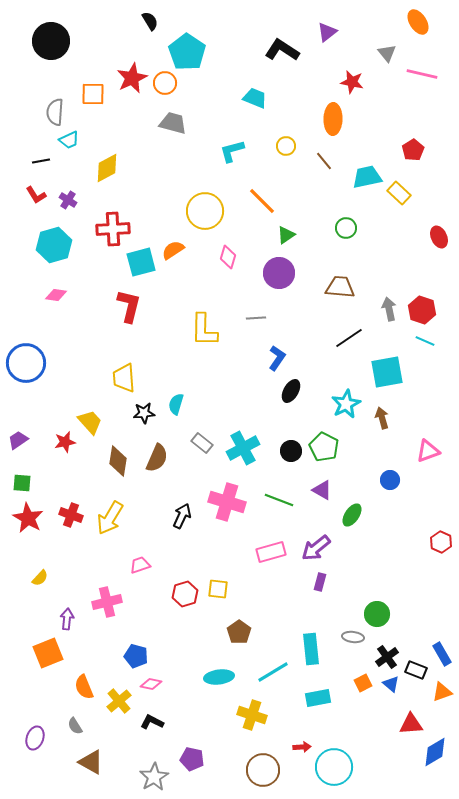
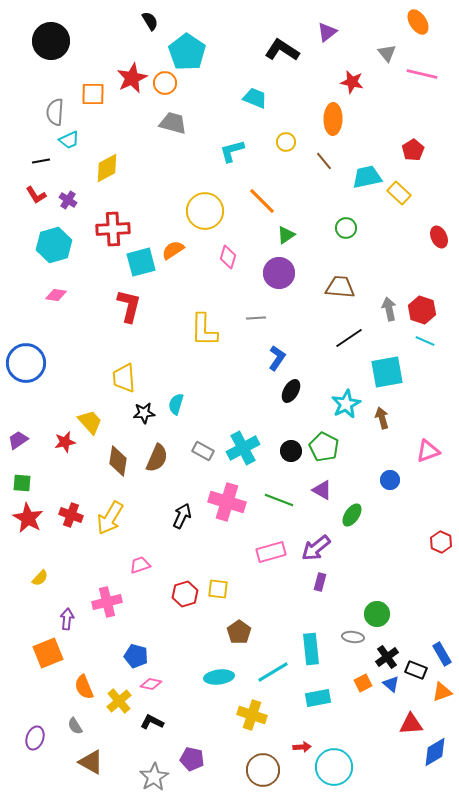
yellow circle at (286, 146): moved 4 px up
gray rectangle at (202, 443): moved 1 px right, 8 px down; rotated 10 degrees counterclockwise
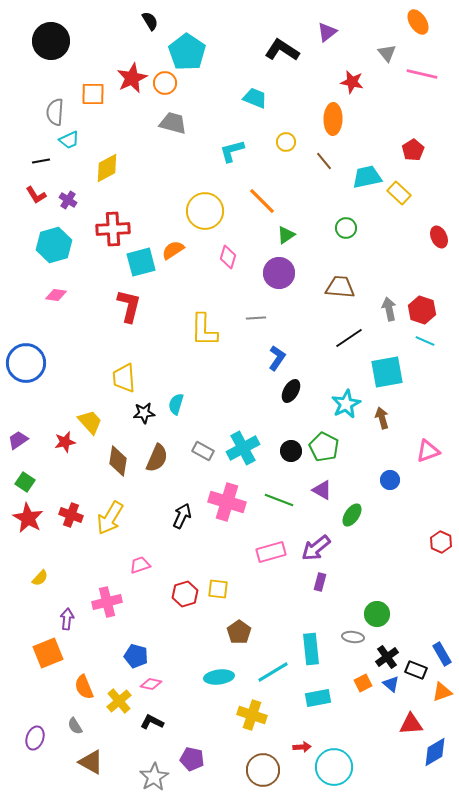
green square at (22, 483): moved 3 px right, 1 px up; rotated 30 degrees clockwise
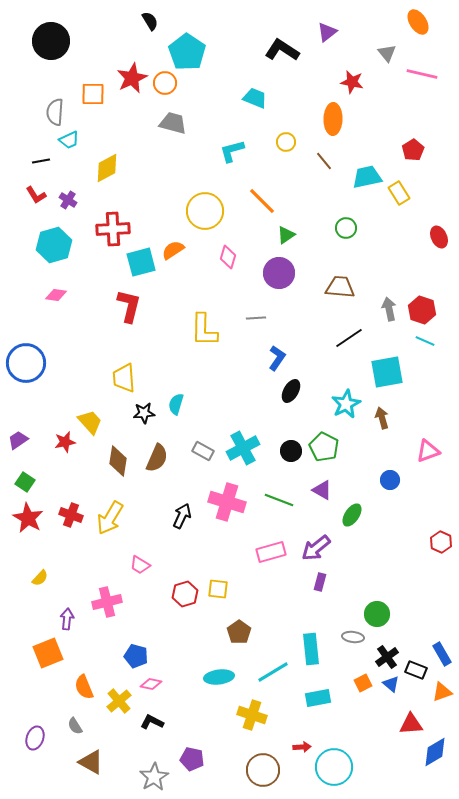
yellow rectangle at (399, 193): rotated 15 degrees clockwise
pink trapezoid at (140, 565): rotated 130 degrees counterclockwise
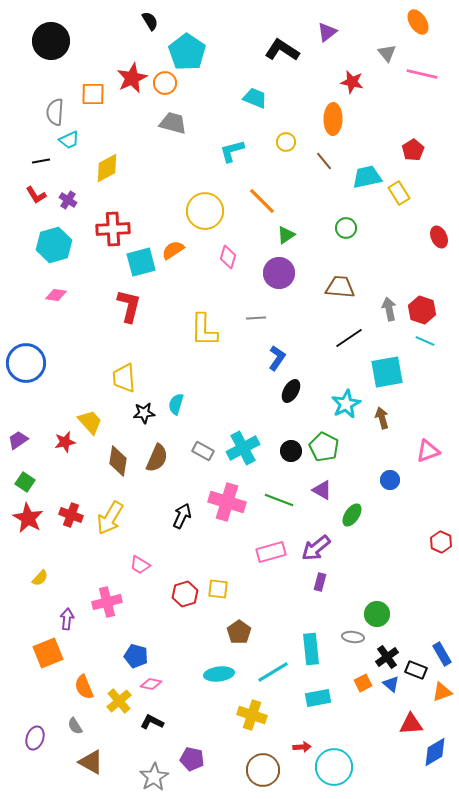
cyan ellipse at (219, 677): moved 3 px up
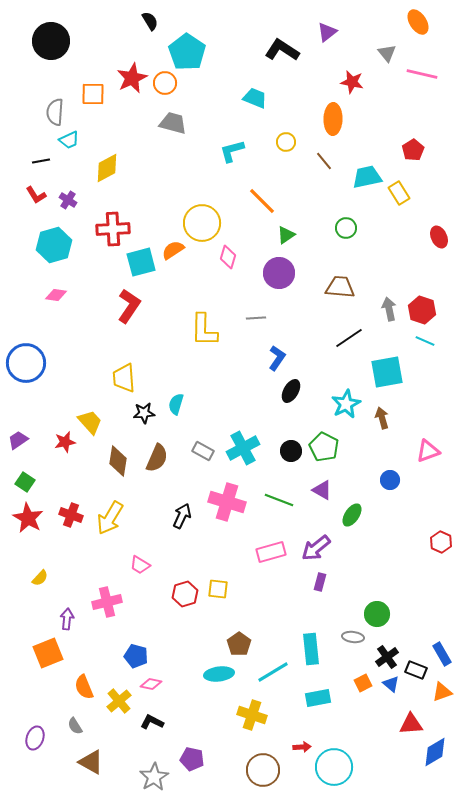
yellow circle at (205, 211): moved 3 px left, 12 px down
red L-shape at (129, 306): rotated 20 degrees clockwise
brown pentagon at (239, 632): moved 12 px down
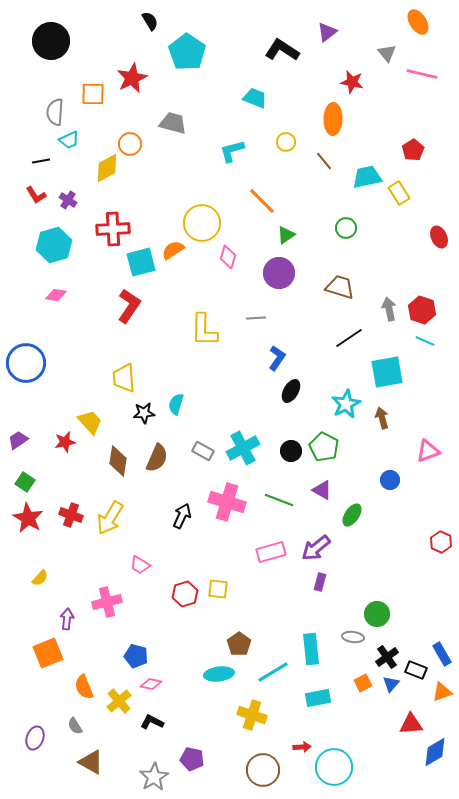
orange circle at (165, 83): moved 35 px left, 61 px down
brown trapezoid at (340, 287): rotated 12 degrees clockwise
blue triangle at (391, 684): rotated 30 degrees clockwise
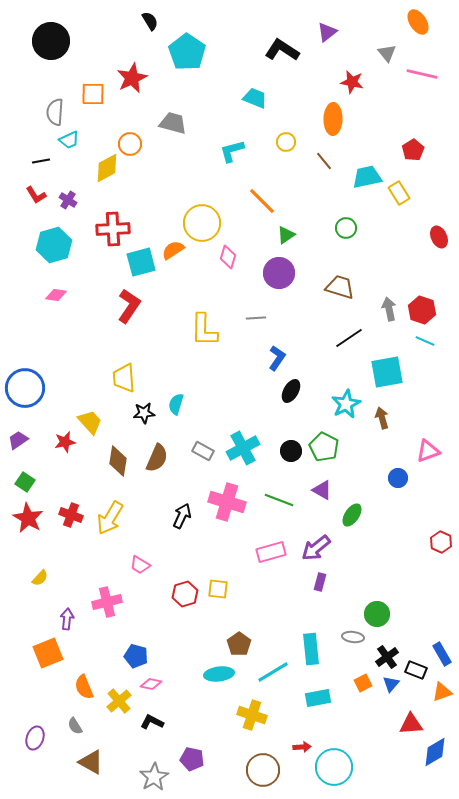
blue circle at (26, 363): moved 1 px left, 25 px down
blue circle at (390, 480): moved 8 px right, 2 px up
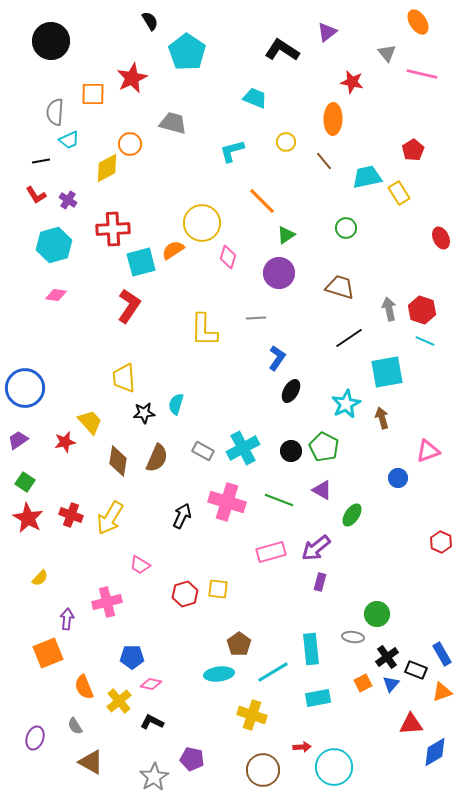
red ellipse at (439, 237): moved 2 px right, 1 px down
blue pentagon at (136, 656): moved 4 px left, 1 px down; rotated 15 degrees counterclockwise
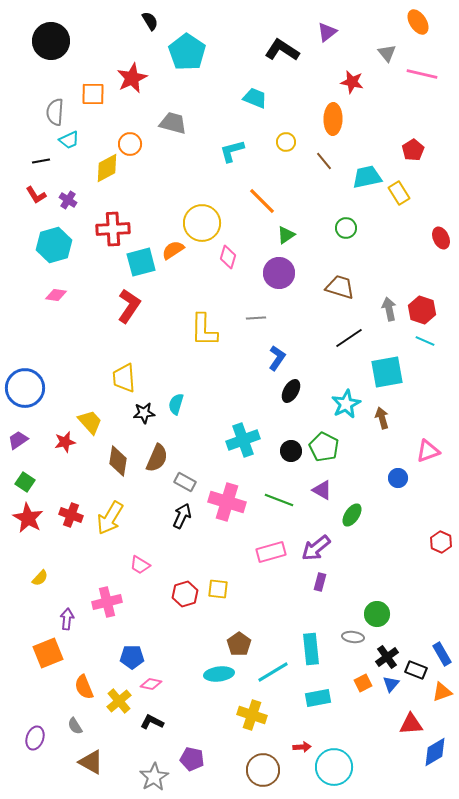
cyan cross at (243, 448): moved 8 px up; rotated 8 degrees clockwise
gray rectangle at (203, 451): moved 18 px left, 31 px down
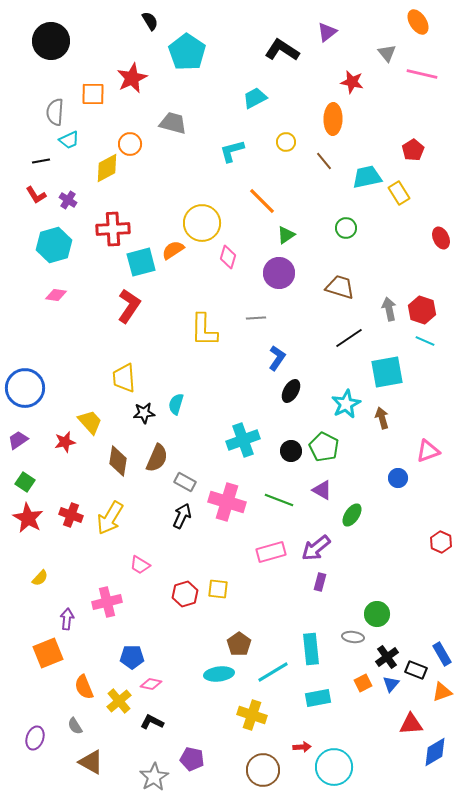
cyan trapezoid at (255, 98): rotated 50 degrees counterclockwise
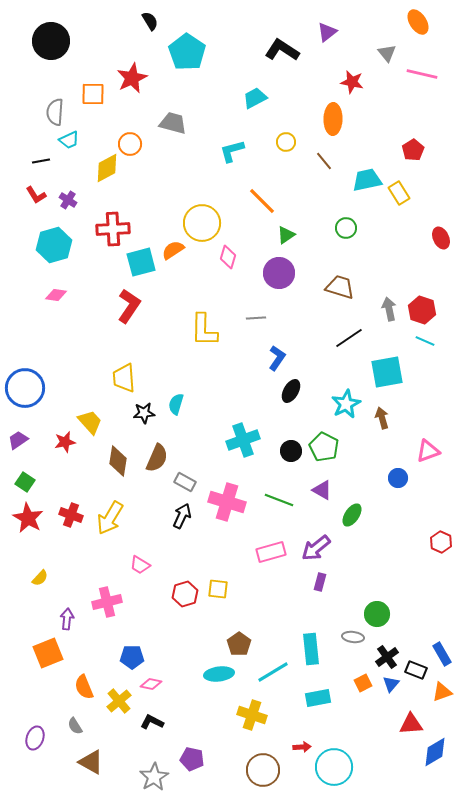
cyan trapezoid at (367, 177): moved 3 px down
